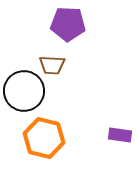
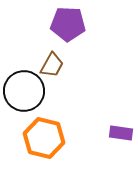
brown trapezoid: rotated 64 degrees counterclockwise
purple rectangle: moved 1 px right, 2 px up
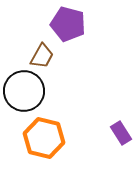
purple pentagon: rotated 12 degrees clockwise
brown trapezoid: moved 10 px left, 9 px up
purple rectangle: rotated 50 degrees clockwise
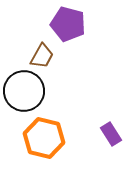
purple rectangle: moved 10 px left, 1 px down
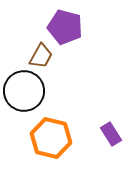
purple pentagon: moved 3 px left, 3 px down
brown trapezoid: moved 1 px left
orange hexagon: moved 7 px right
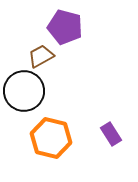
brown trapezoid: rotated 148 degrees counterclockwise
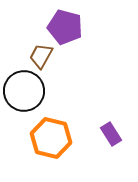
brown trapezoid: rotated 32 degrees counterclockwise
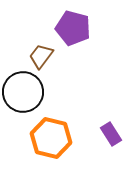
purple pentagon: moved 8 px right, 1 px down
brown trapezoid: rotated 8 degrees clockwise
black circle: moved 1 px left, 1 px down
